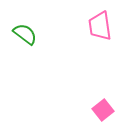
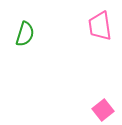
green semicircle: rotated 70 degrees clockwise
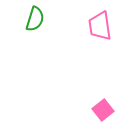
green semicircle: moved 10 px right, 15 px up
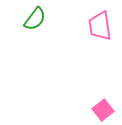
green semicircle: rotated 20 degrees clockwise
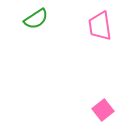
green semicircle: moved 1 px right; rotated 20 degrees clockwise
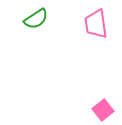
pink trapezoid: moved 4 px left, 2 px up
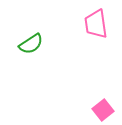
green semicircle: moved 5 px left, 25 px down
